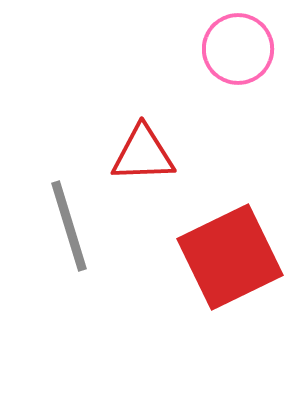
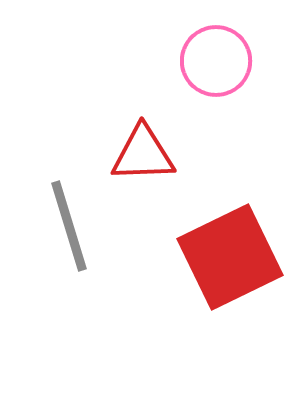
pink circle: moved 22 px left, 12 px down
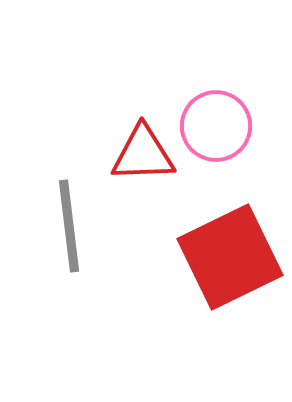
pink circle: moved 65 px down
gray line: rotated 10 degrees clockwise
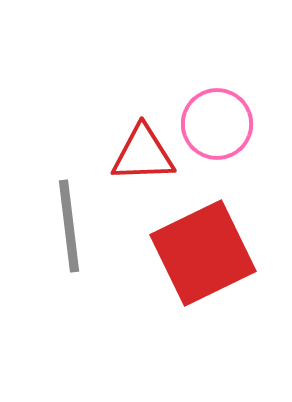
pink circle: moved 1 px right, 2 px up
red square: moved 27 px left, 4 px up
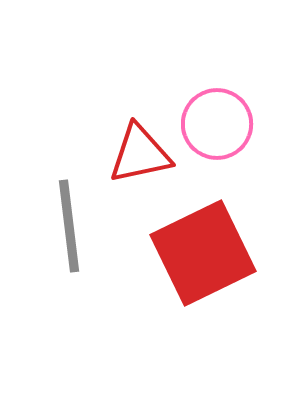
red triangle: moved 3 px left; rotated 10 degrees counterclockwise
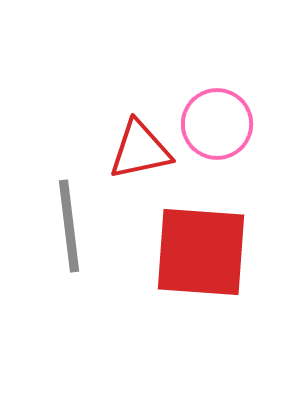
red triangle: moved 4 px up
red square: moved 2 px left, 1 px up; rotated 30 degrees clockwise
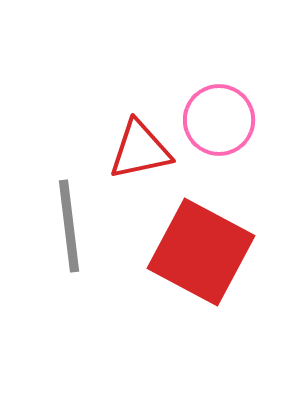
pink circle: moved 2 px right, 4 px up
red square: rotated 24 degrees clockwise
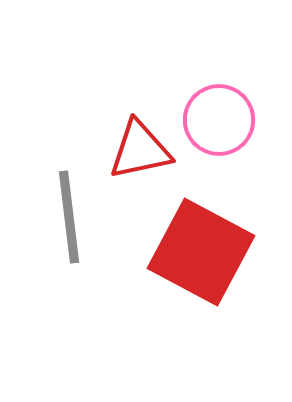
gray line: moved 9 px up
